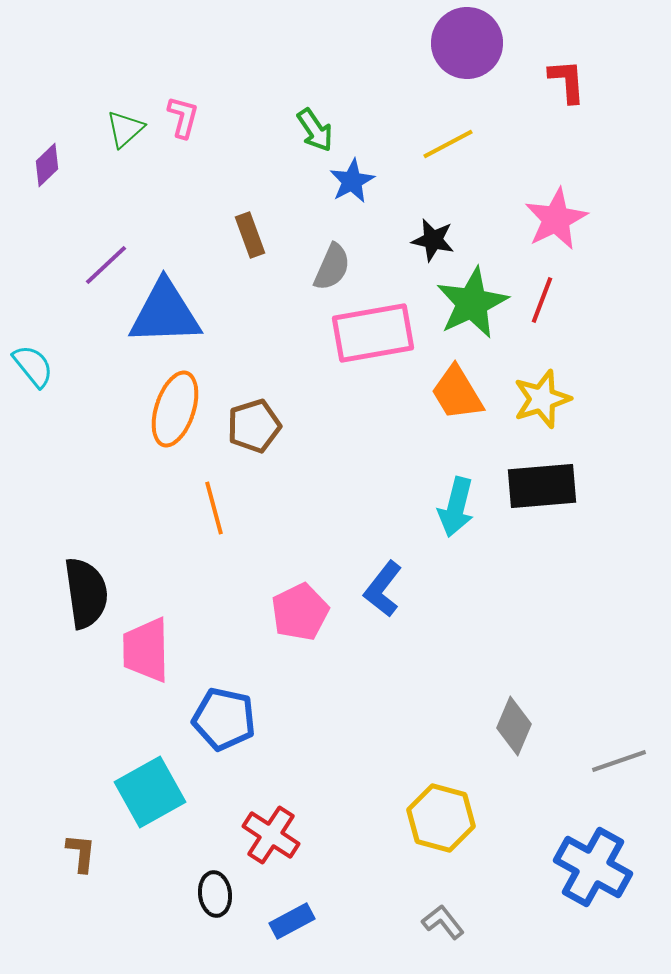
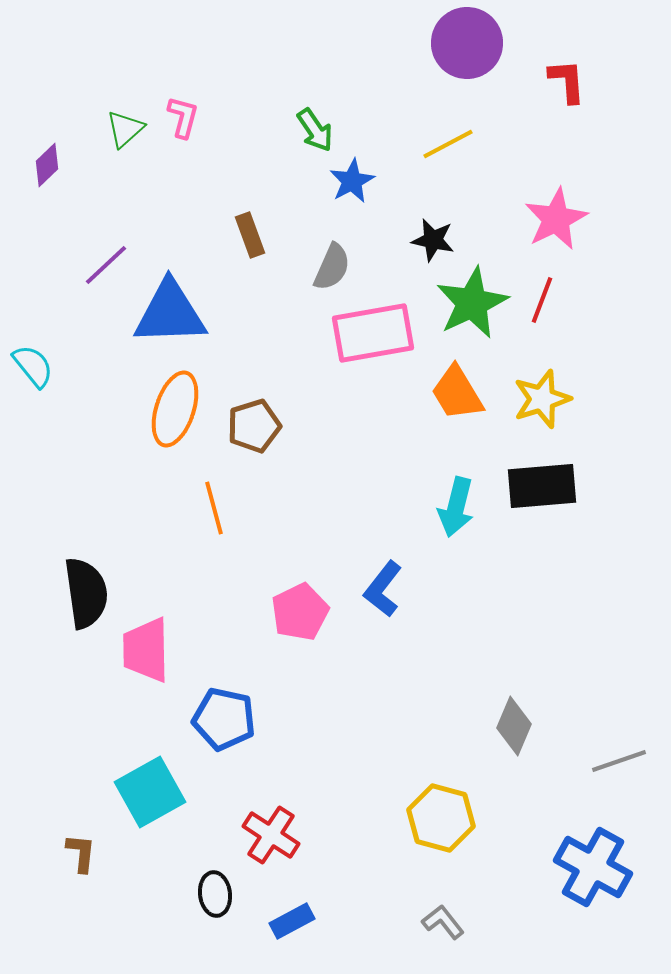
blue triangle: moved 5 px right
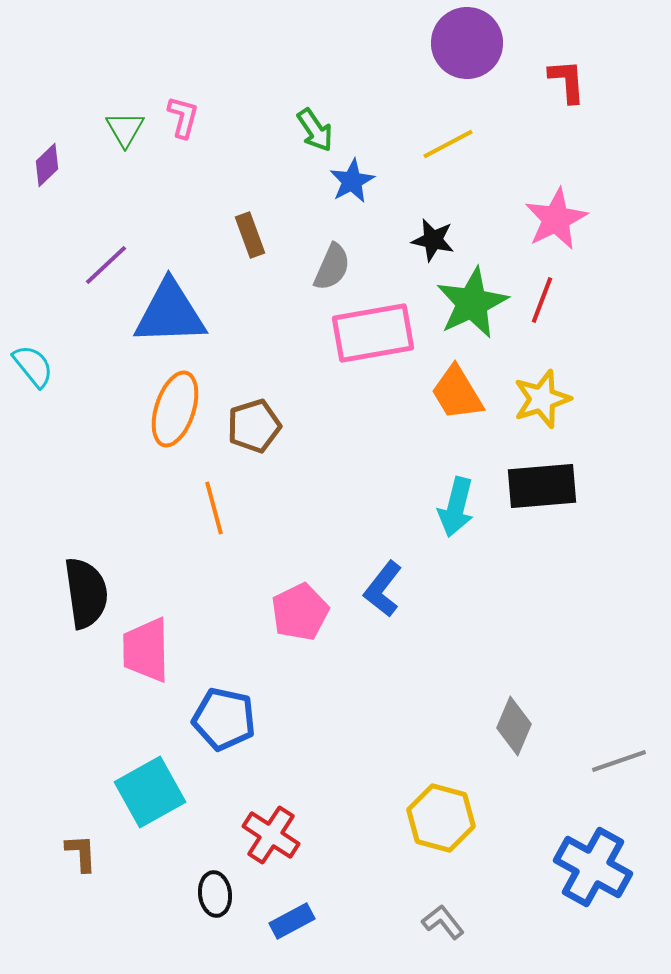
green triangle: rotated 18 degrees counterclockwise
brown L-shape: rotated 9 degrees counterclockwise
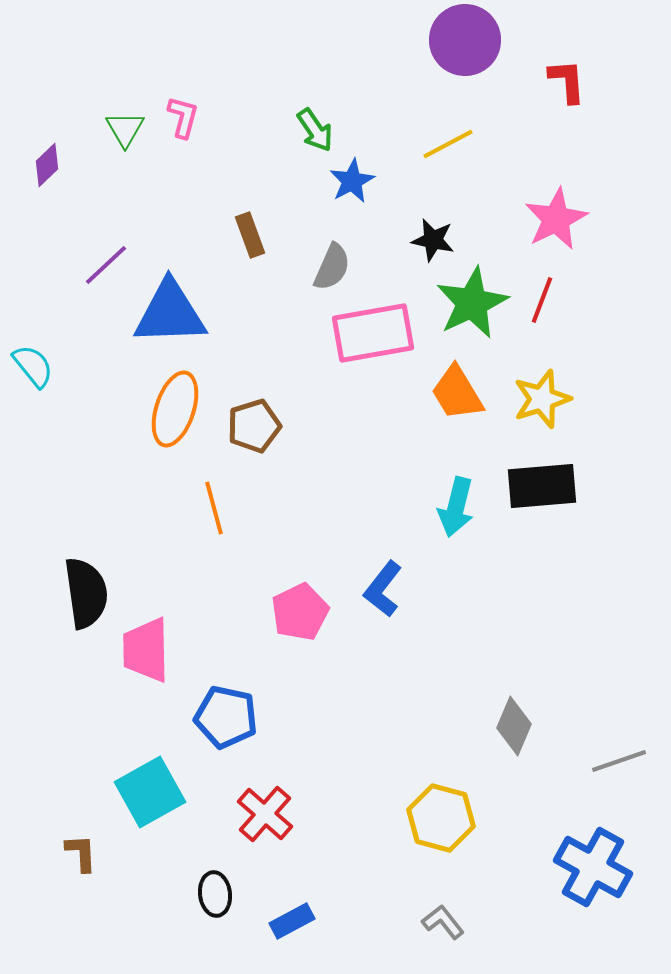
purple circle: moved 2 px left, 3 px up
blue pentagon: moved 2 px right, 2 px up
red cross: moved 6 px left, 21 px up; rotated 8 degrees clockwise
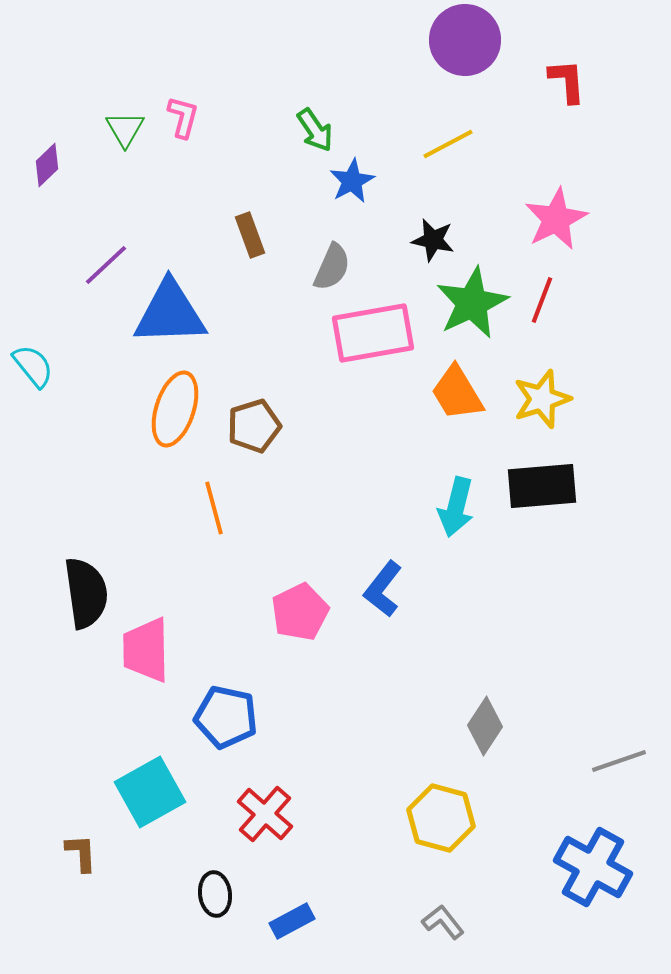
gray diamond: moved 29 px left; rotated 10 degrees clockwise
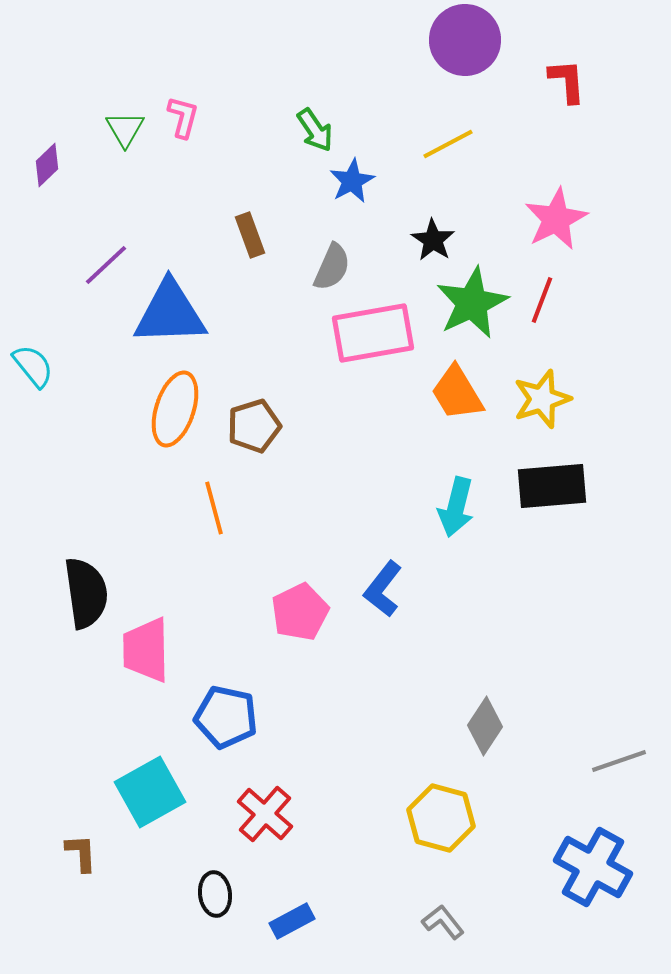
black star: rotated 21 degrees clockwise
black rectangle: moved 10 px right
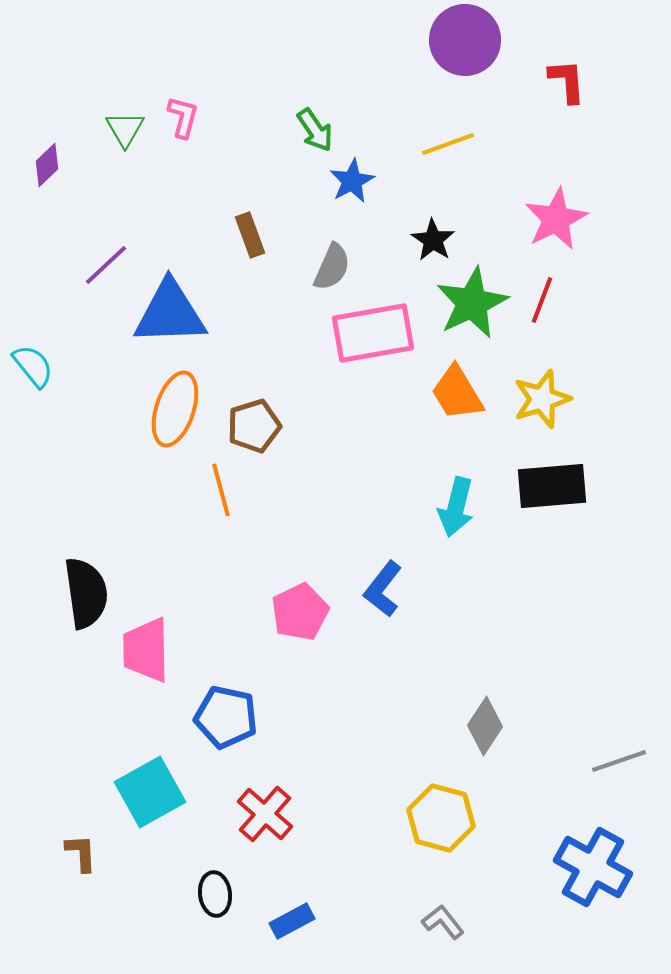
yellow line: rotated 8 degrees clockwise
orange line: moved 7 px right, 18 px up
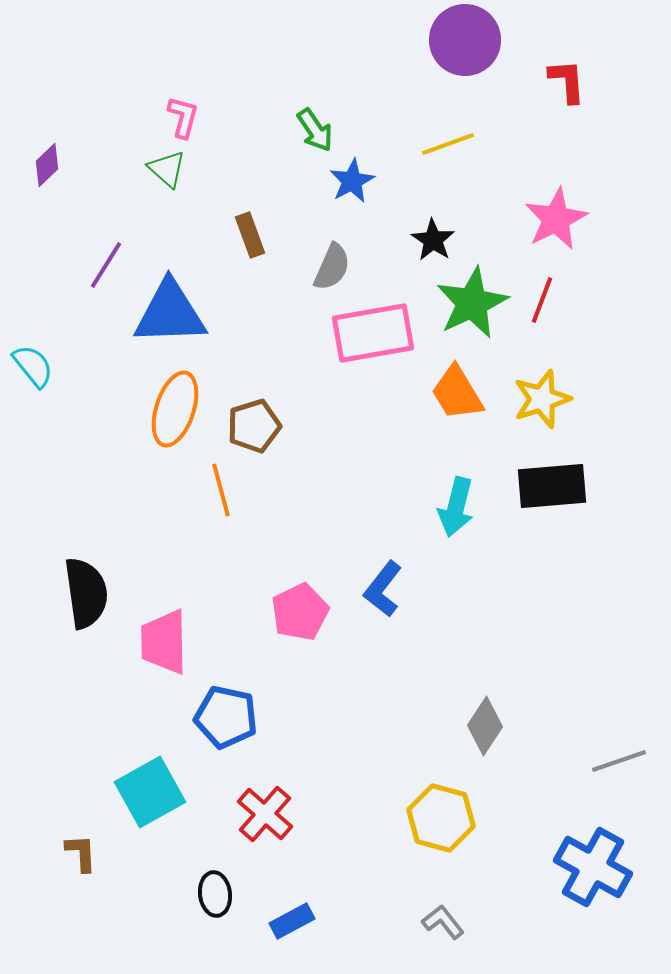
green triangle: moved 42 px right, 40 px down; rotated 18 degrees counterclockwise
purple line: rotated 15 degrees counterclockwise
pink trapezoid: moved 18 px right, 8 px up
